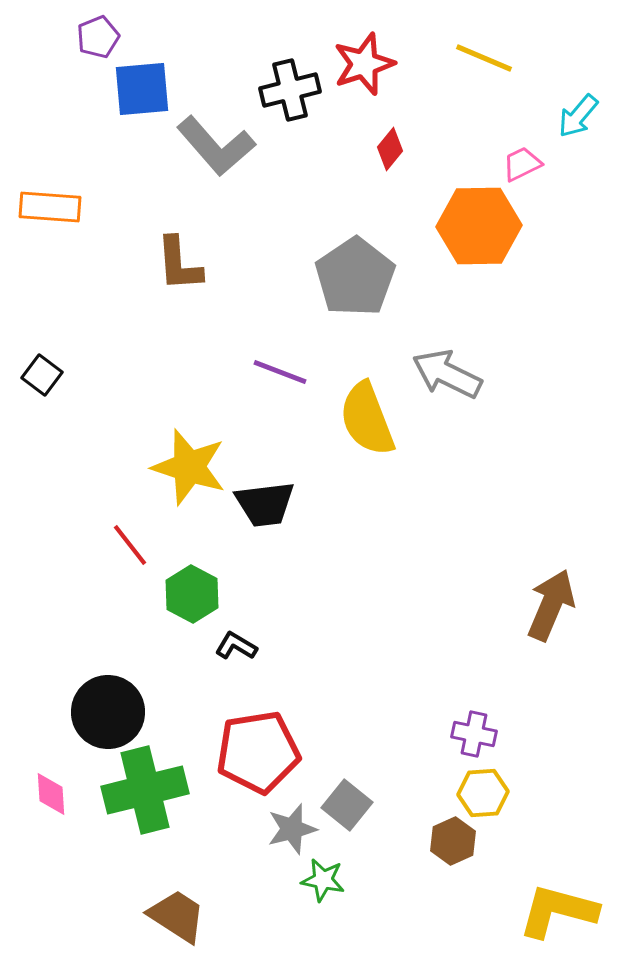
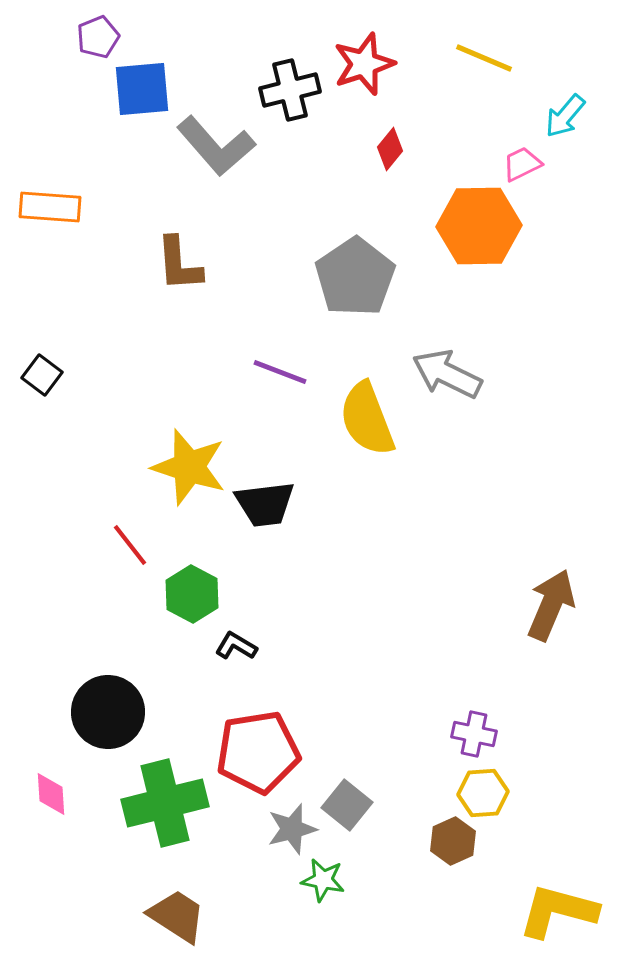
cyan arrow: moved 13 px left
green cross: moved 20 px right, 13 px down
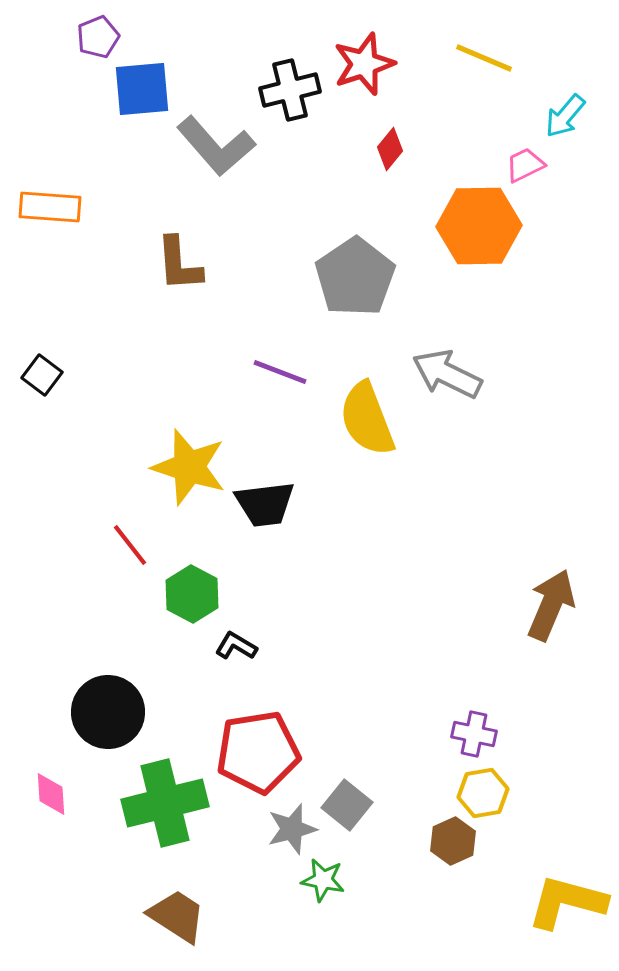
pink trapezoid: moved 3 px right, 1 px down
yellow hexagon: rotated 6 degrees counterclockwise
yellow L-shape: moved 9 px right, 9 px up
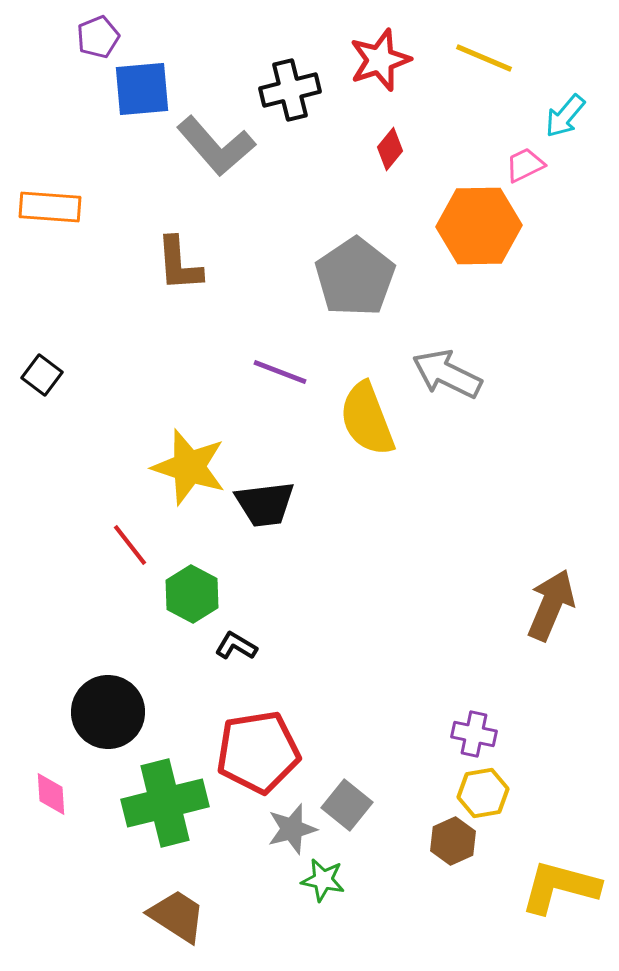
red star: moved 16 px right, 4 px up
yellow L-shape: moved 7 px left, 15 px up
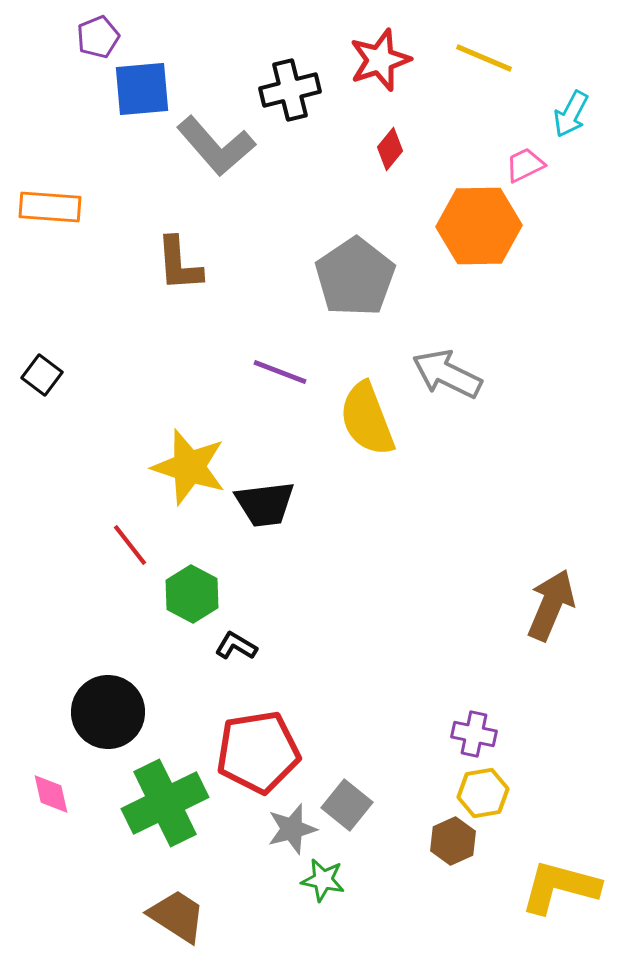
cyan arrow: moved 6 px right, 2 px up; rotated 12 degrees counterclockwise
pink diamond: rotated 9 degrees counterclockwise
green cross: rotated 12 degrees counterclockwise
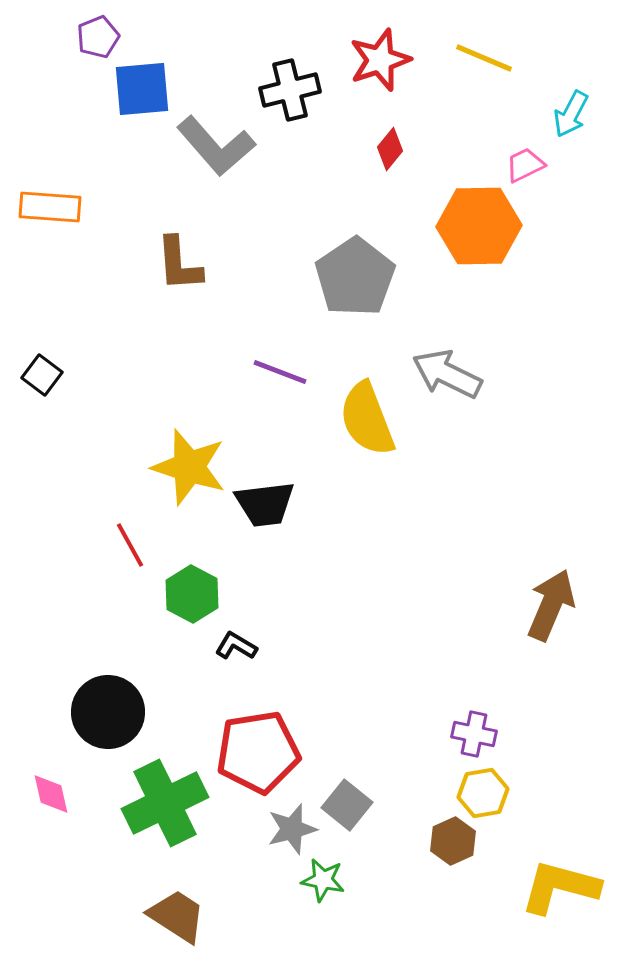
red line: rotated 9 degrees clockwise
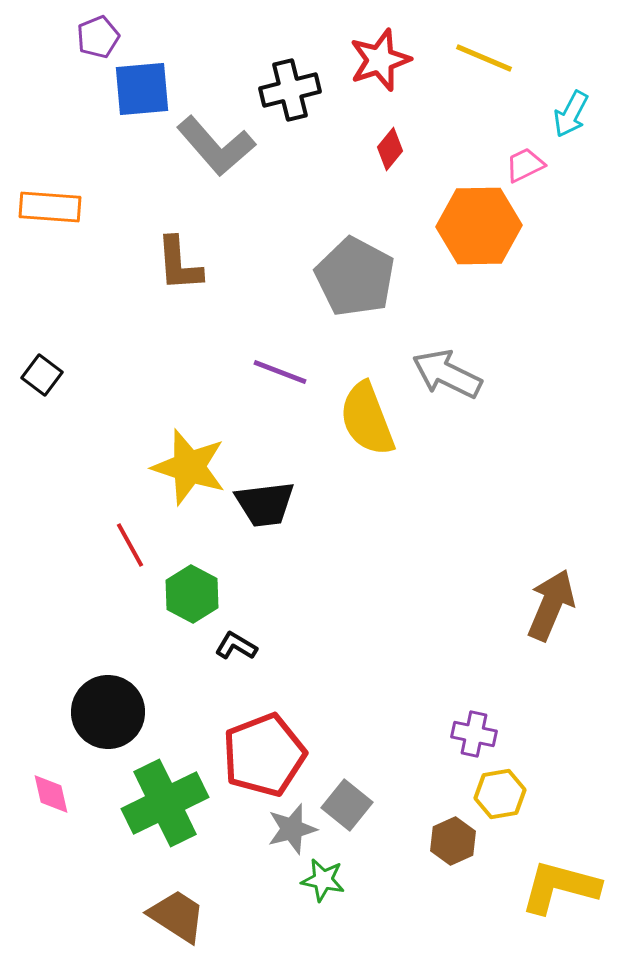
gray pentagon: rotated 10 degrees counterclockwise
red pentagon: moved 6 px right, 3 px down; rotated 12 degrees counterclockwise
yellow hexagon: moved 17 px right, 1 px down
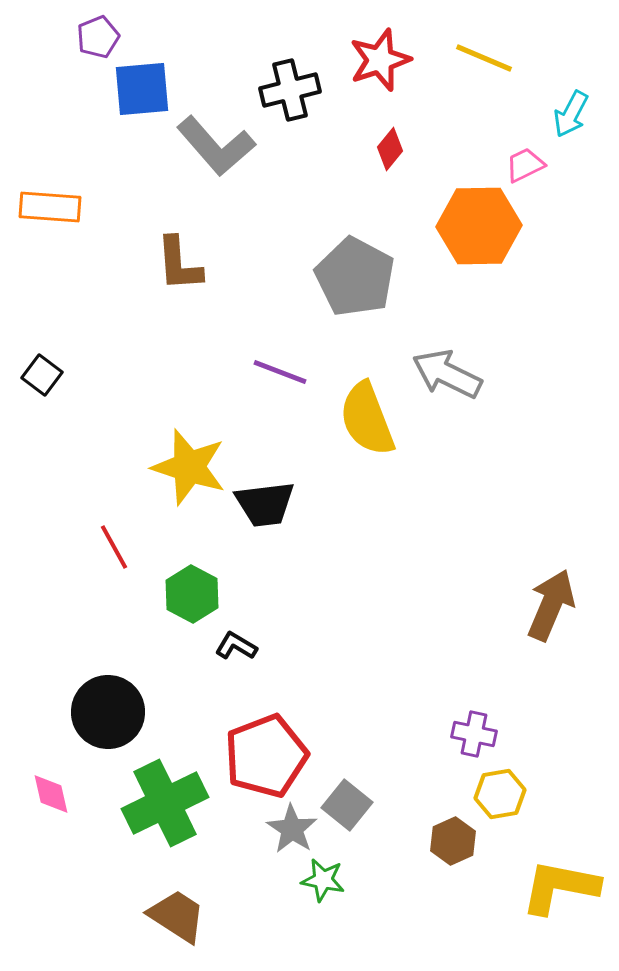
red line: moved 16 px left, 2 px down
red pentagon: moved 2 px right, 1 px down
gray star: rotated 24 degrees counterclockwise
yellow L-shape: rotated 4 degrees counterclockwise
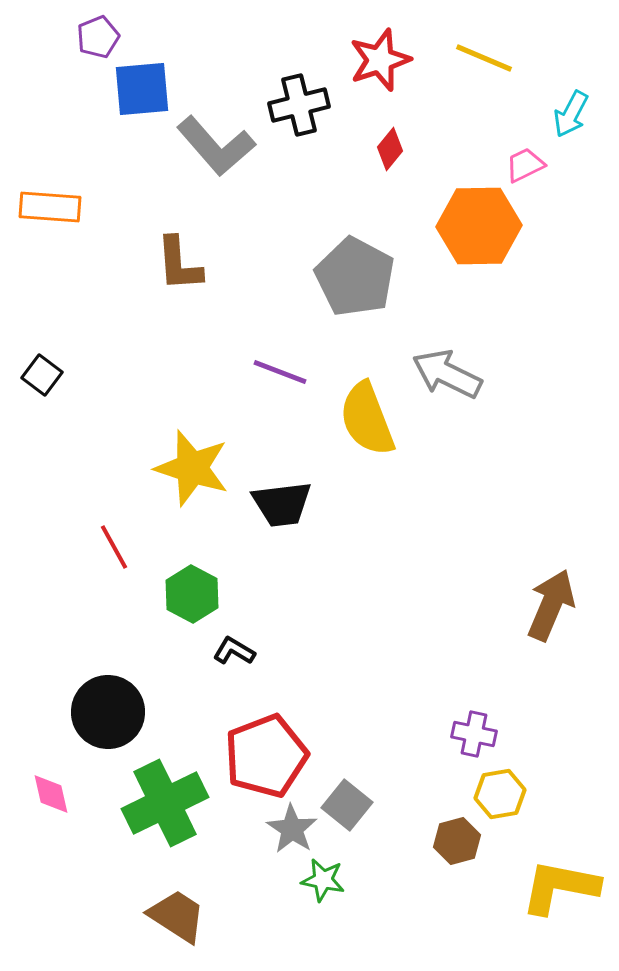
black cross: moved 9 px right, 15 px down
yellow star: moved 3 px right, 1 px down
black trapezoid: moved 17 px right
black L-shape: moved 2 px left, 5 px down
brown hexagon: moved 4 px right; rotated 9 degrees clockwise
